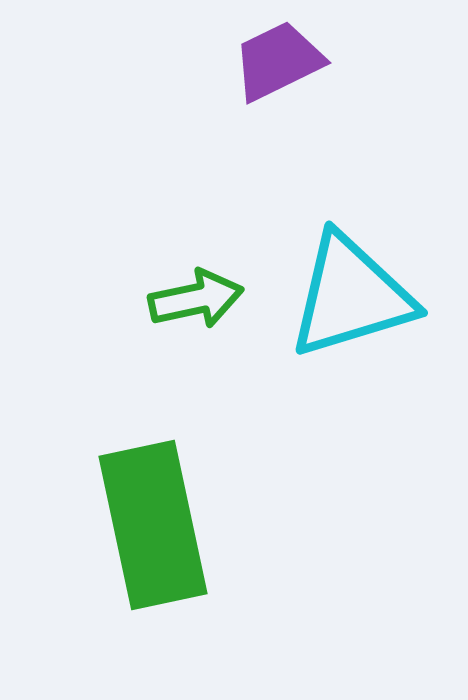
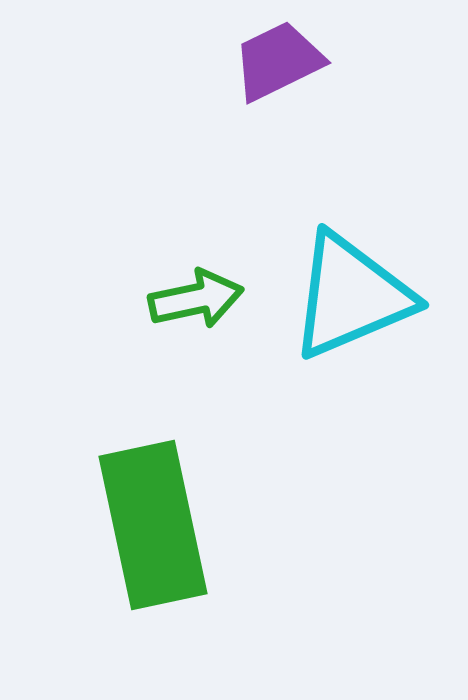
cyan triangle: rotated 6 degrees counterclockwise
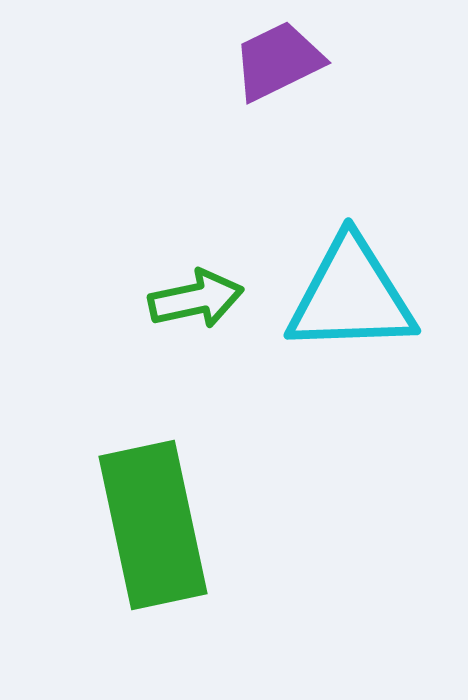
cyan triangle: rotated 21 degrees clockwise
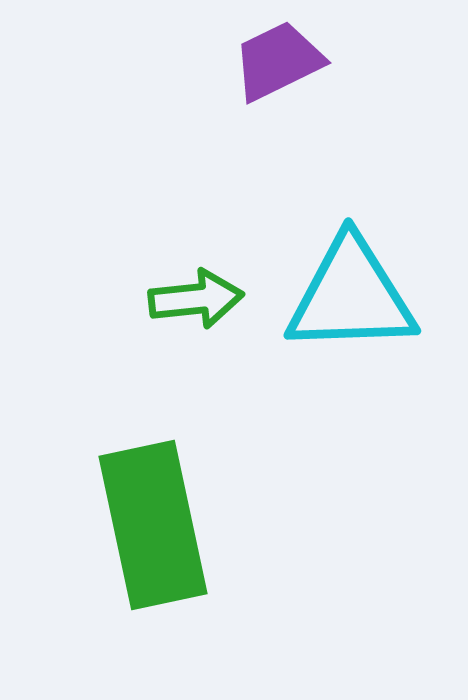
green arrow: rotated 6 degrees clockwise
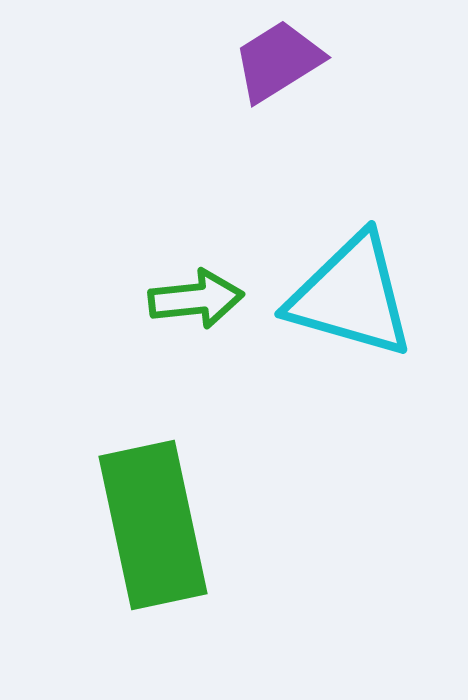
purple trapezoid: rotated 6 degrees counterclockwise
cyan triangle: rotated 18 degrees clockwise
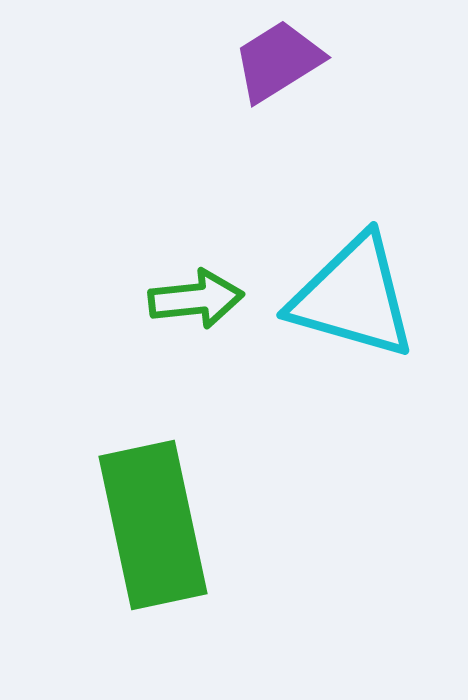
cyan triangle: moved 2 px right, 1 px down
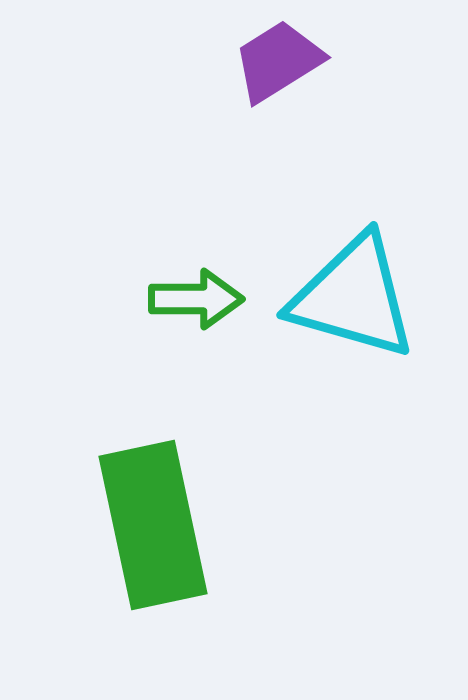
green arrow: rotated 6 degrees clockwise
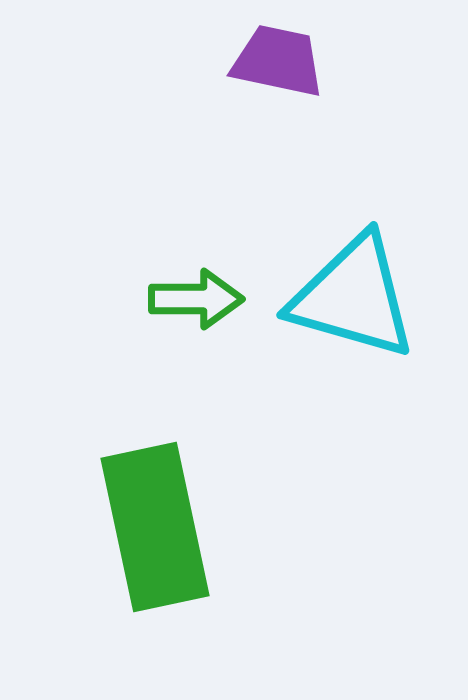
purple trapezoid: rotated 44 degrees clockwise
green rectangle: moved 2 px right, 2 px down
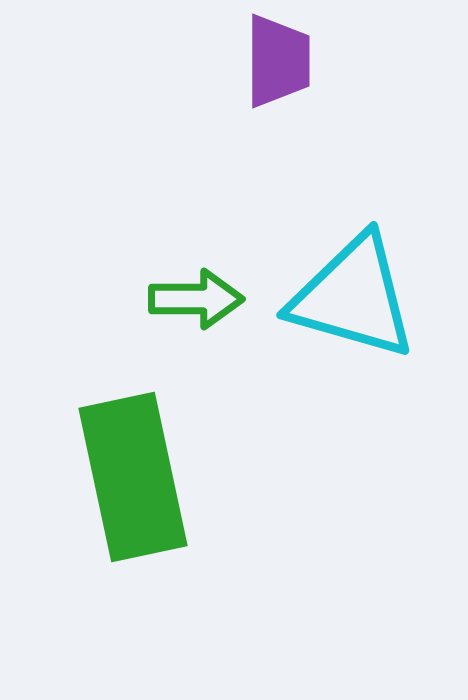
purple trapezoid: rotated 78 degrees clockwise
green rectangle: moved 22 px left, 50 px up
